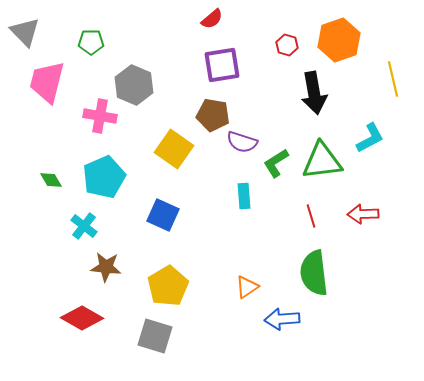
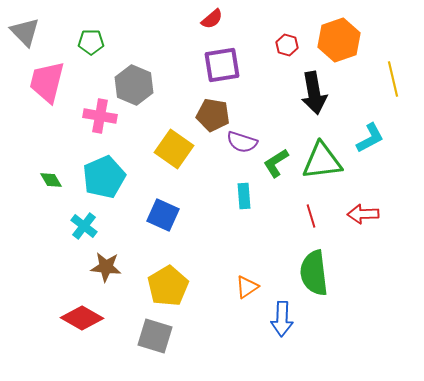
blue arrow: rotated 84 degrees counterclockwise
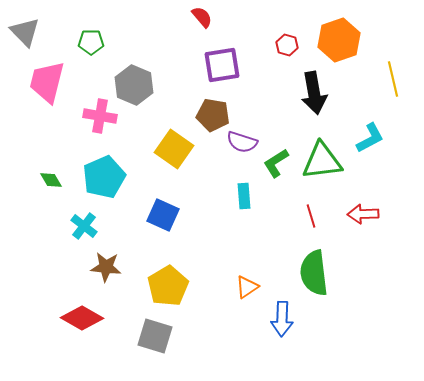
red semicircle: moved 10 px left, 2 px up; rotated 90 degrees counterclockwise
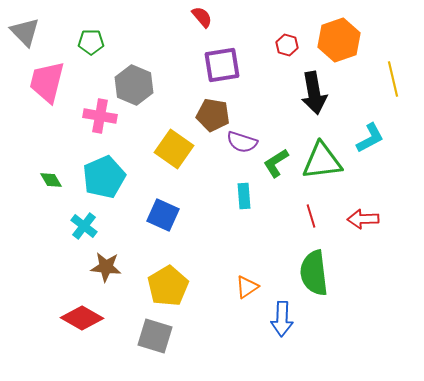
red arrow: moved 5 px down
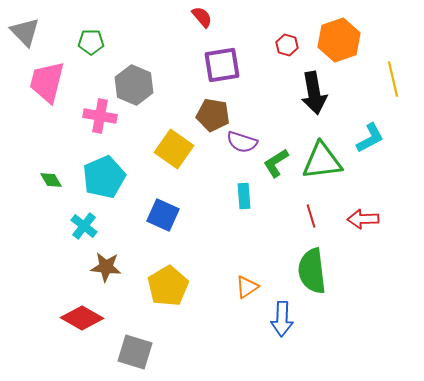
green semicircle: moved 2 px left, 2 px up
gray square: moved 20 px left, 16 px down
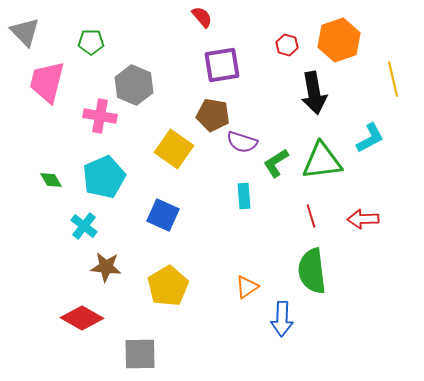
gray square: moved 5 px right, 2 px down; rotated 18 degrees counterclockwise
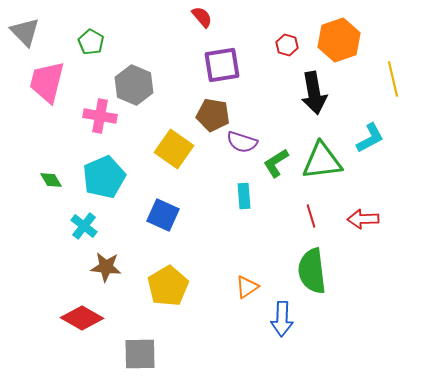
green pentagon: rotated 30 degrees clockwise
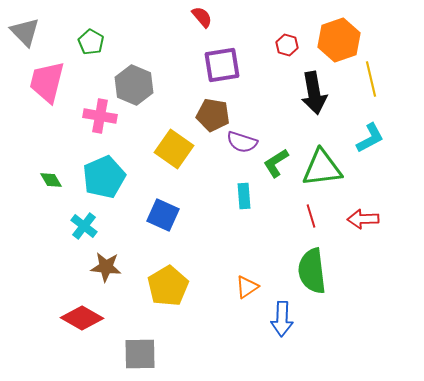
yellow line: moved 22 px left
green triangle: moved 7 px down
